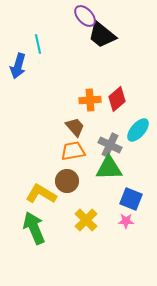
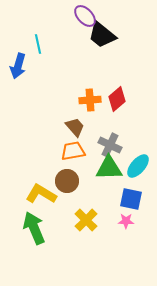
cyan ellipse: moved 36 px down
blue square: rotated 10 degrees counterclockwise
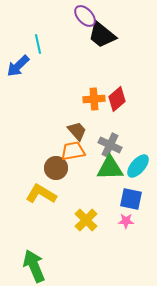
blue arrow: rotated 30 degrees clockwise
orange cross: moved 4 px right, 1 px up
brown trapezoid: moved 2 px right, 4 px down
green triangle: moved 1 px right
brown circle: moved 11 px left, 13 px up
green arrow: moved 38 px down
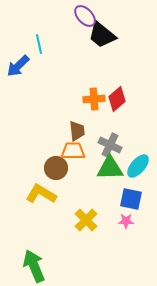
cyan line: moved 1 px right
brown trapezoid: rotated 35 degrees clockwise
orange trapezoid: rotated 10 degrees clockwise
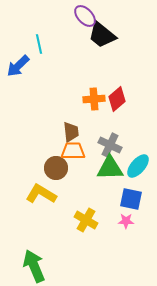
brown trapezoid: moved 6 px left, 1 px down
yellow cross: rotated 15 degrees counterclockwise
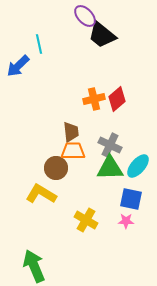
orange cross: rotated 10 degrees counterclockwise
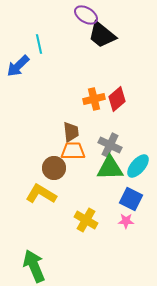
purple ellipse: moved 1 px right, 1 px up; rotated 15 degrees counterclockwise
brown circle: moved 2 px left
blue square: rotated 15 degrees clockwise
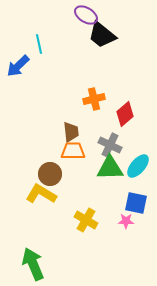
red diamond: moved 8 px right, 15 px down
brown circle: moved 4 px left, 6 px down
blue square: moved 5 px right, 4 px down; rotated 15 degrees counterclockwise
green arrow: moved 1 px left, 2 px up
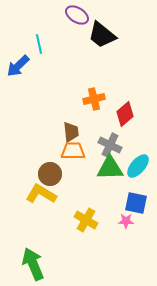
purple ellipse: moved 9 px left
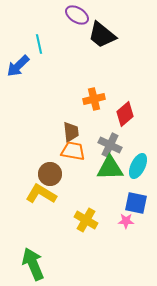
orange trapezoid: rotated 10 degrees clockwise
cyan ellipse: rotated 15 degrees counterclockwise
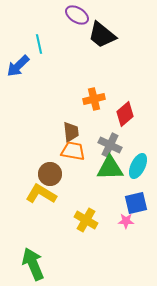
blue square: rotated 25 degrees counterclockwise
